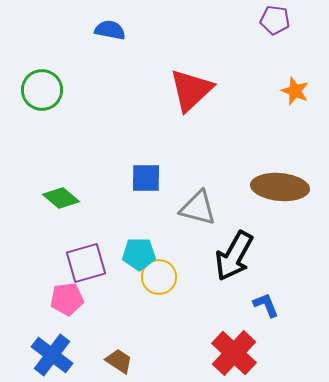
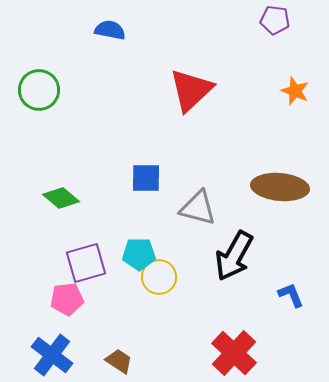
green circle: moved 3 px left
blue L-shape: moved 25 px right, 10 px up
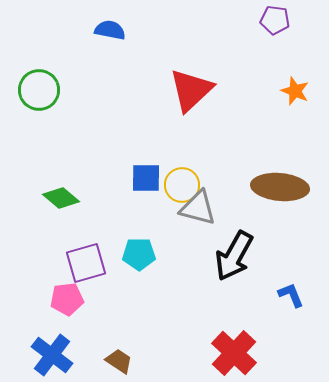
yellow circle: moved 23 px right, 92 px up
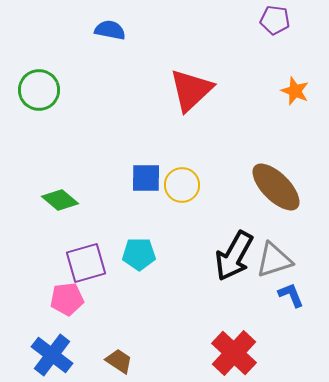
brown ellipse: moved 4 px left; rotated 40 degrees clockwise
green diamond: moved 1 px left, 2 px down
gray triangle: moved 76 px right, 52 px down; rotated 33 degrees counterclockwise
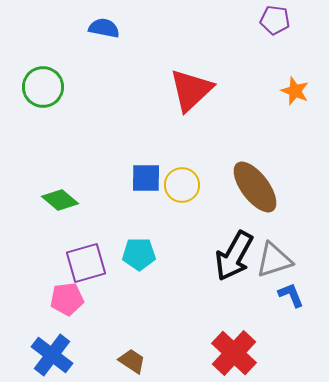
blue semicircle: moved 6 px left, 2 px up
green circle: moved 4 px right, 3 px up
brown ellipse: moved 21 px left; rotated 8 degrees clockwise
brown trapezoid: moved 13 px right
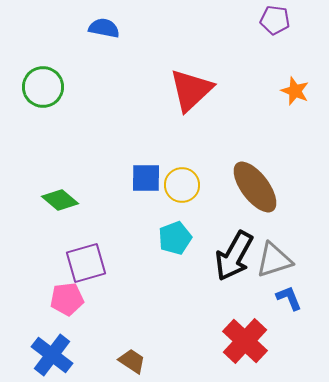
cyan pentagon: moved 36 px right, 16 px up; rotated 20 degrees counterclockwise
blue L-shape: moved 2 px left, 3 px down
red cross: moved 11 px right, 12 px up
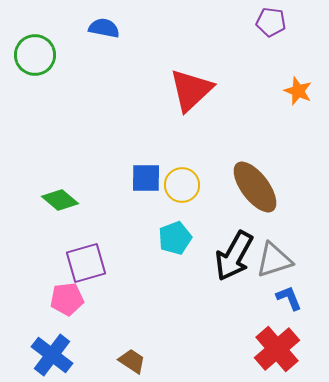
purple pentagon: moved 4 px left, 2 px down
green circle: moved 8 px left, 32 px up
orange star: moved 3 px right
red cross: moved 32 px right, 8 px down; rotated 6 degrees clockwise
